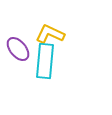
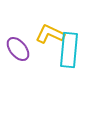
cyan rectangle: moved 24 px right, 11 px up
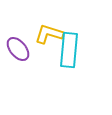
yellow L-shape: moved 1 px left; rotated 8 degrees counterclockwise
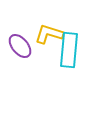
purple ellipse: moved 2 px right, 3 px up
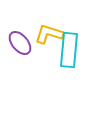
purple ellipse: moved 3 px up
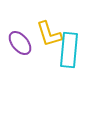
yellow L-shape: rotated 124 degrees counterclockwise
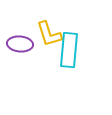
purple ellipse: moved 1 px down; rotated 45 degrees counterclockwise
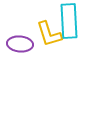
cyan rectangle: moved 29 px up; rotated 8 degrees counterclockwise
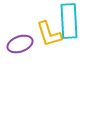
purple ellipse: rotated 25 degrees counterclockwise
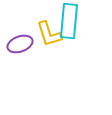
cyan rectangle: rotated 8 degrees clockwise
